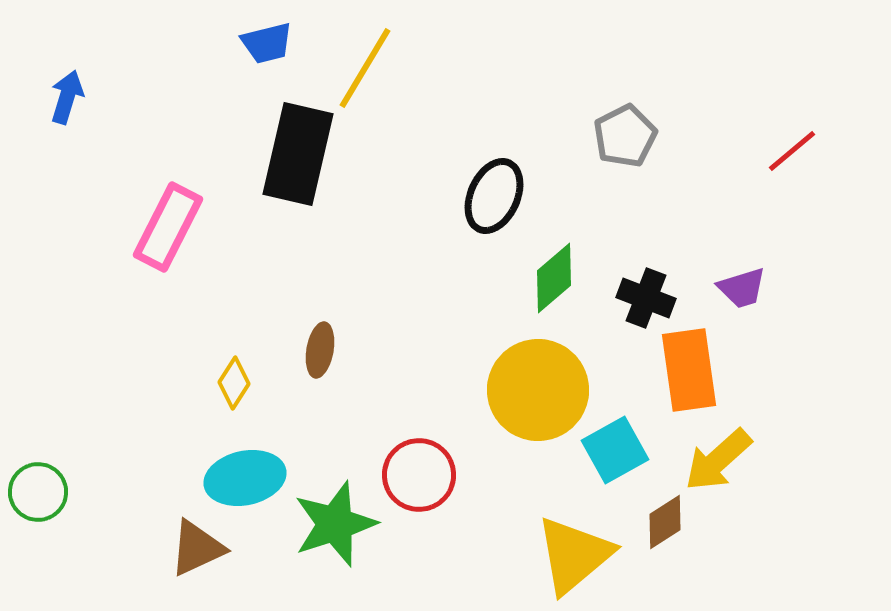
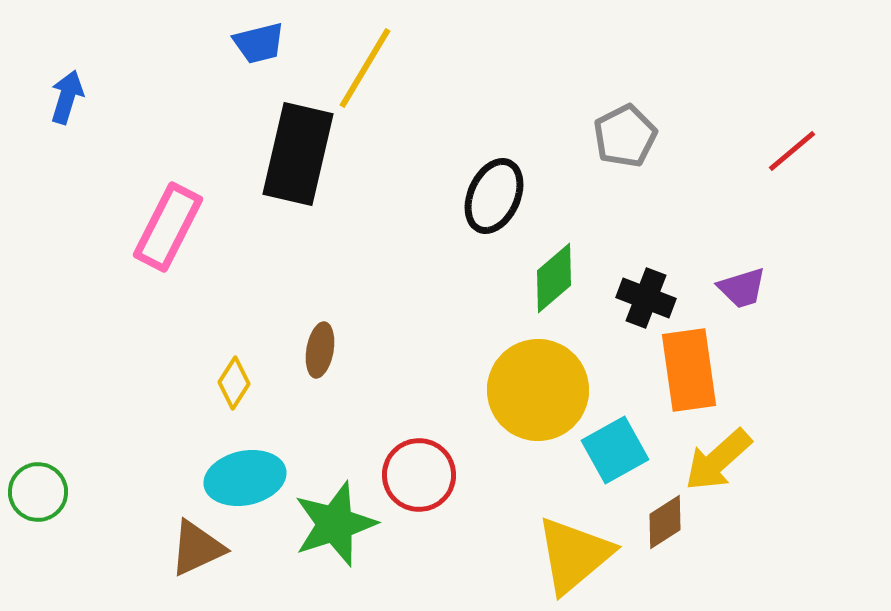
blue trapezoid: moved 8 px left
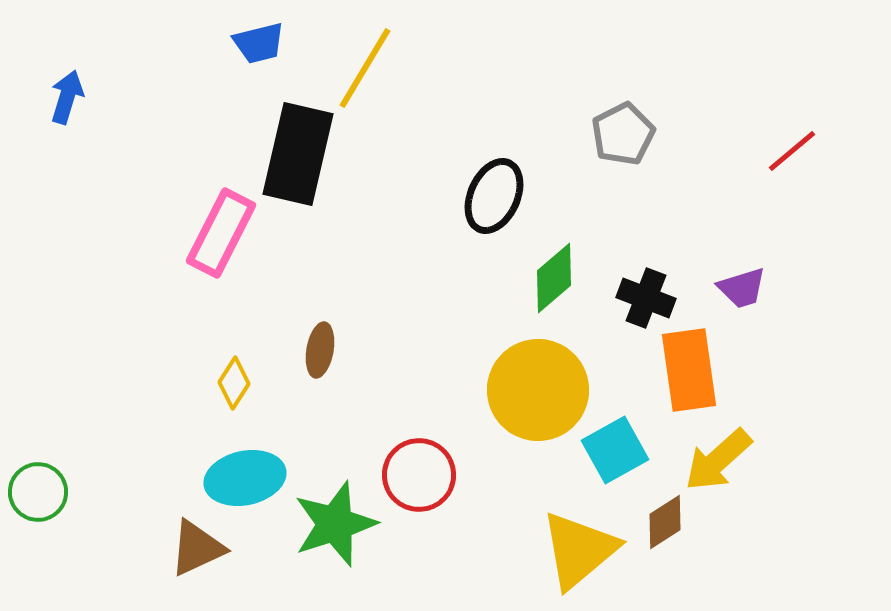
gray pentagon: moved 2 px left, 2 px up
pink rectangle: moved 53 px right, 6 px down
yellow triangle: moved 5 px right, 5 px up
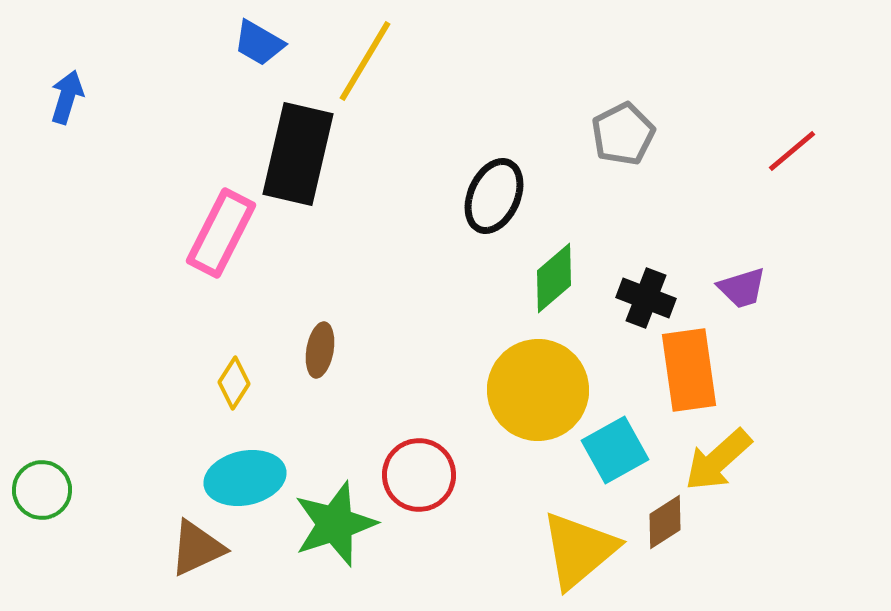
blue trapezoid: rotated 44 degrees clockwise
yellow line: moved 7 px up
green circle: moved 4 px right, 2 px up
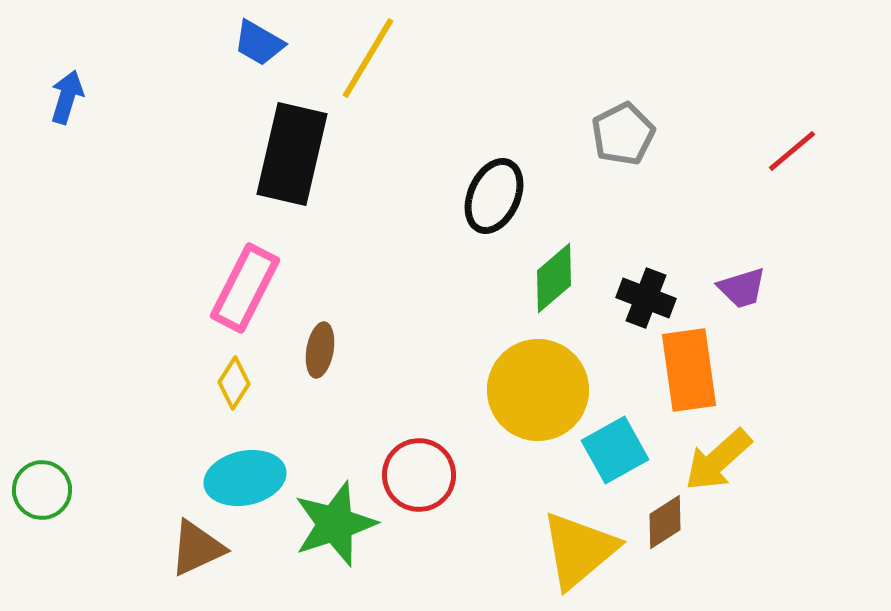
yellow line: moved 3 px right, 3 px up
black rectangle: moved 6 px left
pink rectangle: moved 24 px right, 55 px down
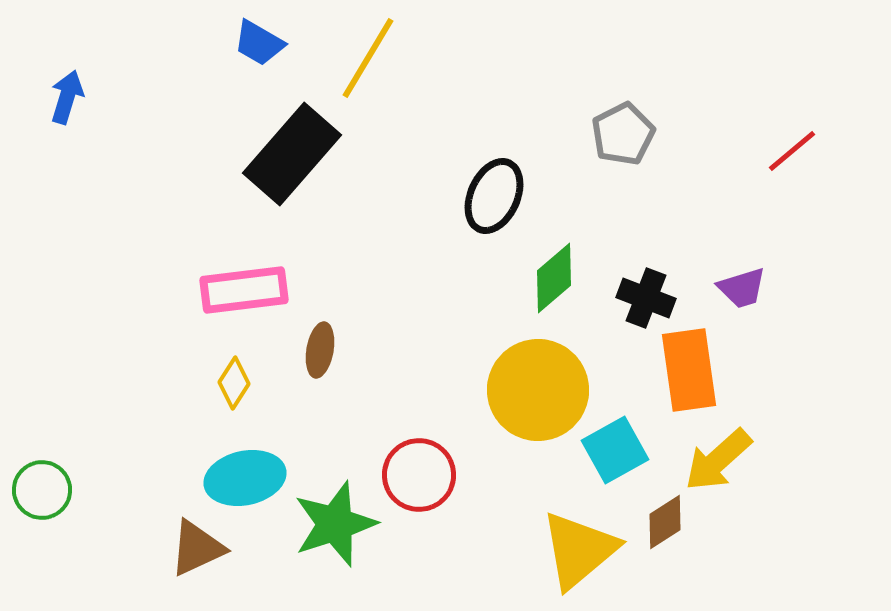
black rectangle: rotated 28 degrees clockwise
pink rectangle: moved 1 px left, 2 px down; rotated 56 degrees clockwise
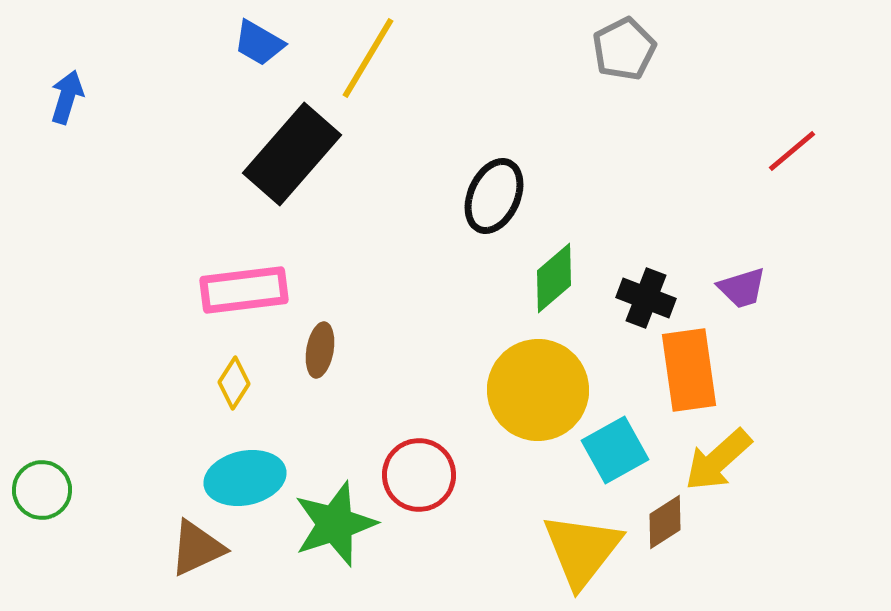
gray pentagon: moved 1 px right, 85 px up
yellow triangle: moved 3 px right; rotated 12 degrees counterclockwise
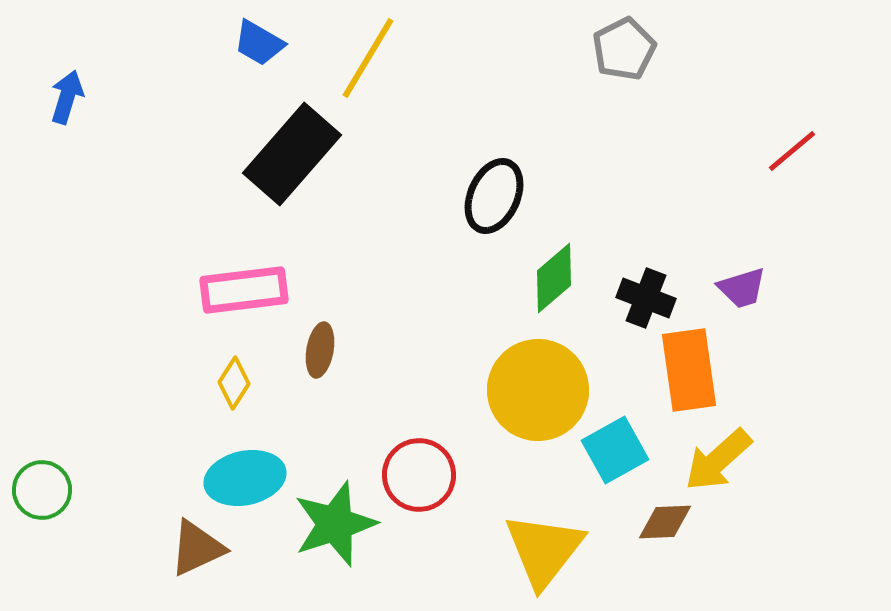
brown diamond: rotated 30 degrees clockwise
yellow triangle: moved 38 px left
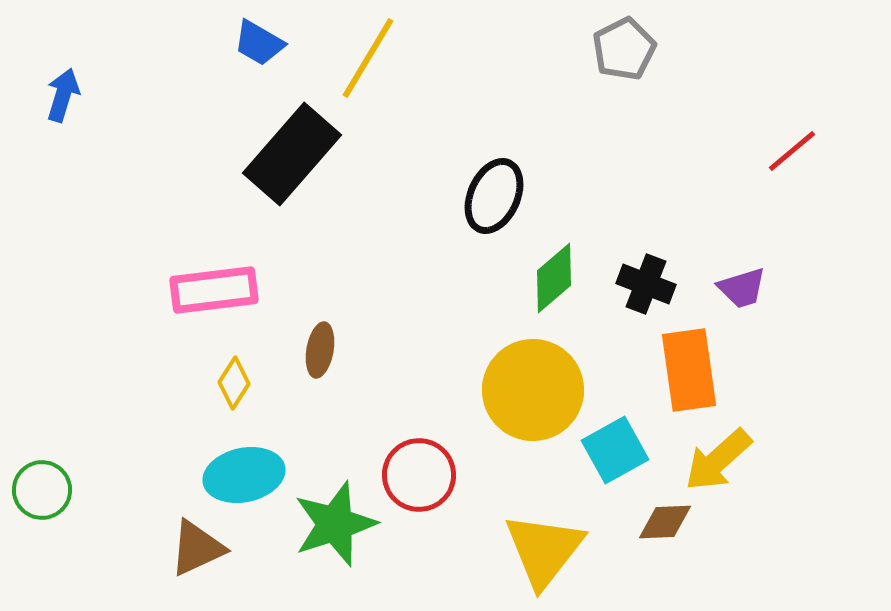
blue arrow: moved 4 px left, 2 px up
pink rectangle: moved 30 px left
black cross: moved 14 px up
yellow circle: moved 5 px left
cyan ellipse: moved 1 px left, 3 px up
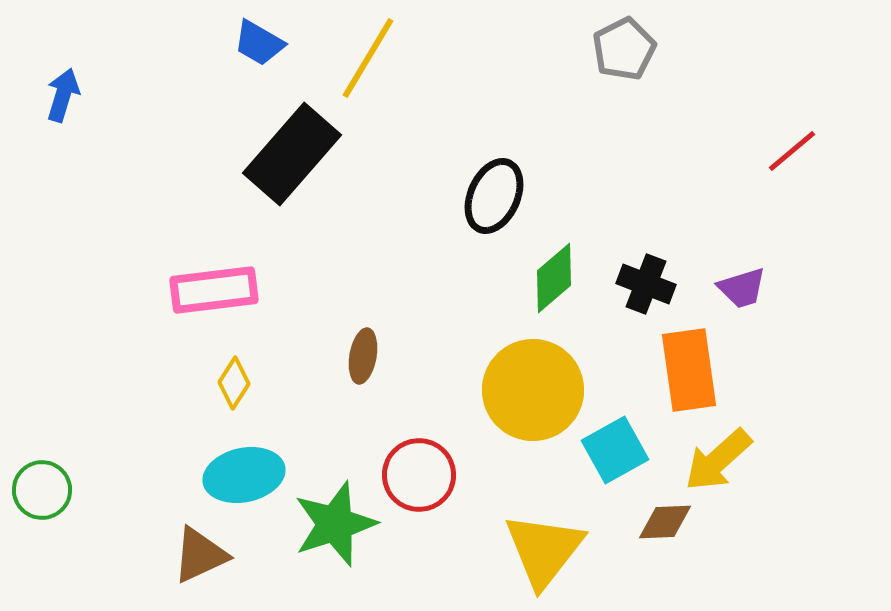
brown ellipse: moved 43 px right, 6 px down
brown triangle: moved 3 px right, 7 px down
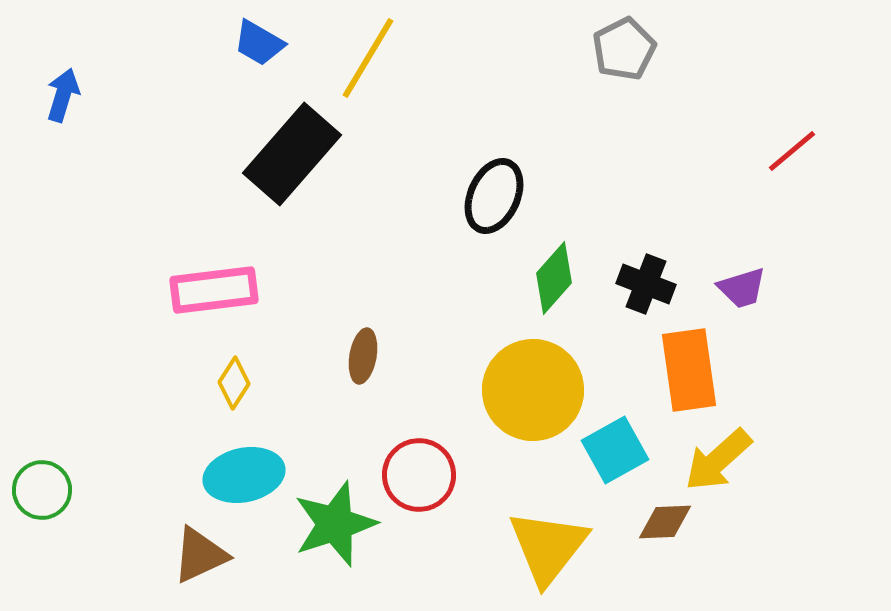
green diamond: rotated 8 degrees counterclockwise
yellow triangle: moved 4 px right, 3 px up
